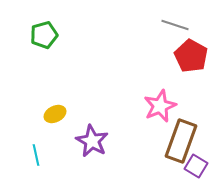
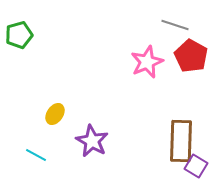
green pentagon: moved 25 px left
pink star: moved 13 px left, 44 px up
yellow ellipse: rotated 30 degrees counterclockwise
brown rectangle: rotated 18 degrees counterclockwise
cyan line: rotated 50 degrees counterclockwise
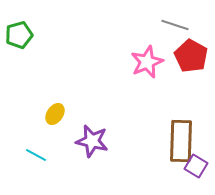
purple star: rotated 16 degrees counterclockwise
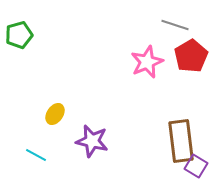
red pentagon: rotated 12 degrees clockwise
brown rectangle: rotated 9 degrees counterclockwise
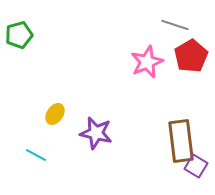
purple star: moved 4 px right, 8 px up
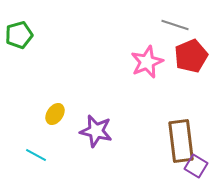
red pentagon: rotated 8 degrees clockwise
purple star: moved 2 px up
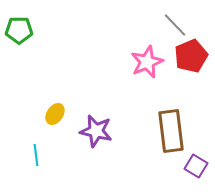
gray line: rotated 28 degrees clockwise
green pentagon: moved 5 px up; rotated 16 degrees clockwise
brown rectangle: moved 10 px left, 10 px up
cyan line: rotated 55 degrees clockwise
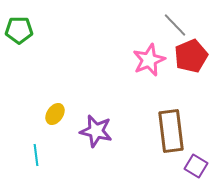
pink star: moved 2 px right, 2 px up
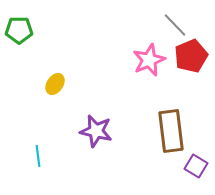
yellow ellipse: moved 30 px up
cyan line: moved 2 px right, 1 px down
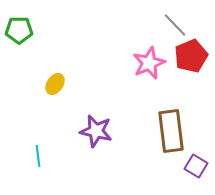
pink star: moved 3 px down
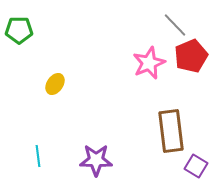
purple star: moved 29 px down; rotated 12 degrees counterclockwise
